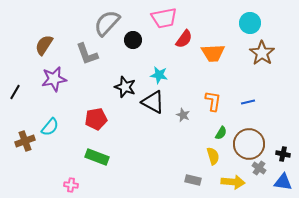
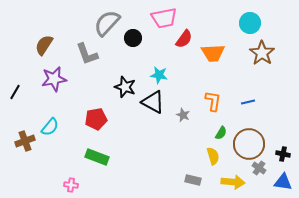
black circle: moved 2 px up
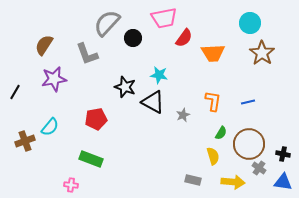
red semicircle: moved 1 px up
gray star: rotated 24 degrees clockwise
green rectangle: moved 6 px left, 2 px down
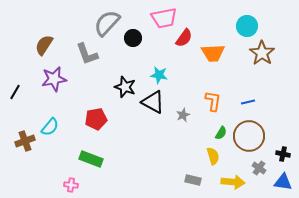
cyan circle: moved 3 px left, 3 px down
brown circle: moved 8 px up
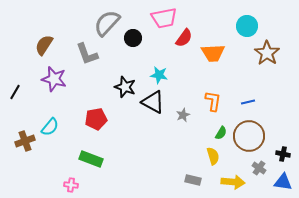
brown star: moved 5 px right
purple star: rotated 25 degrees clockwise
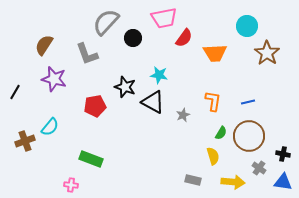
gray semicircle: moved 1 px left, 1 px up
orange trapezoid: moved 2 px right
red pentagon: moved 1 px left, 13 px up
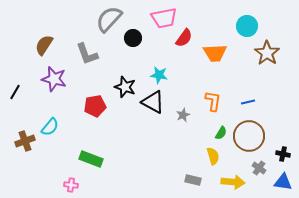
gray semicircle: moved 3 px right, 3 px up
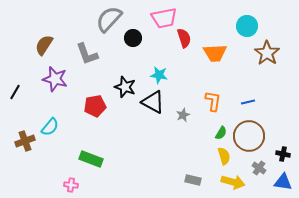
red semicircle: rotated 54 degrees counterclockwise
purple star: moved 1 px right
yellow semicircle: moved 11 px right
yellow arrow: rotated 10 degrees clockwise
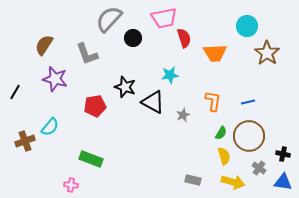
cyan star: moved 11 px right; rotated 18 degrees counterclockwise
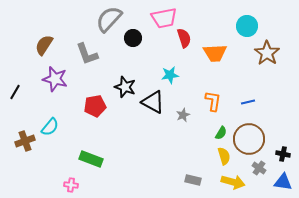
brown circle: moved 3 px down
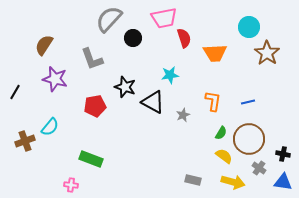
cyan circle: moved 2 px right, 1 px down
gray L-shape: moved 5 px right, 5 px down
yellow semicircle: rotated 36 degrees counterclockwise
